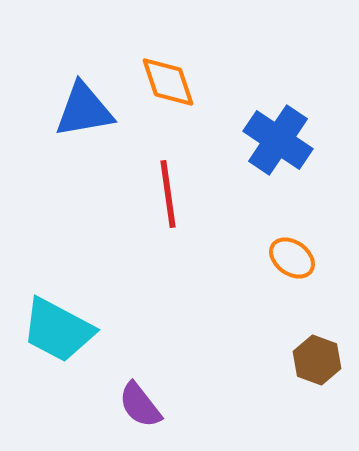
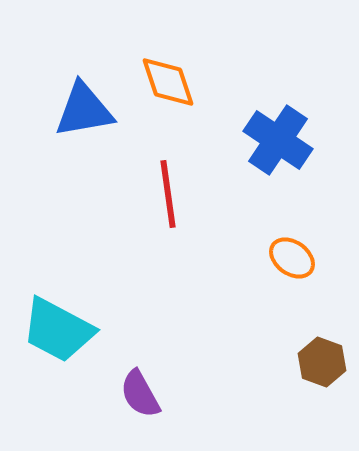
brown hexagon: moved 5 px right, 2 px down
purple semicircle: moved 11 px up; rotated 9 degrees clockwise
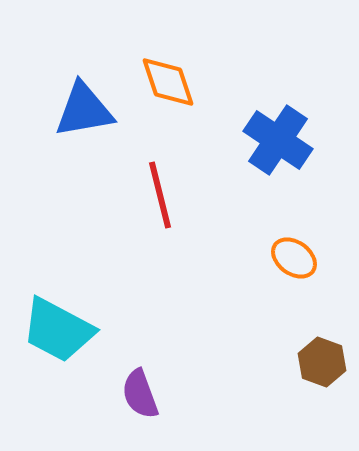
red line: moved 8 px left, 1 px down; rotated 6 degrees counterclockwise
orange ellipse: moved 2 px right
purple semicircle: rotated 9 degrees clockwise
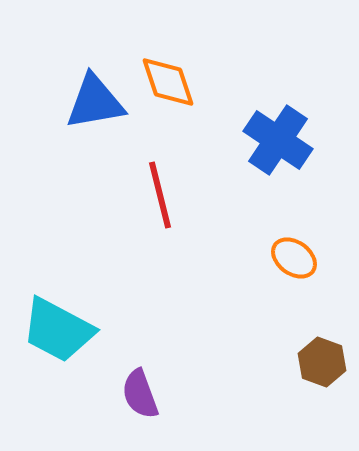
blue triangle: moved 11 px right, 8 px up
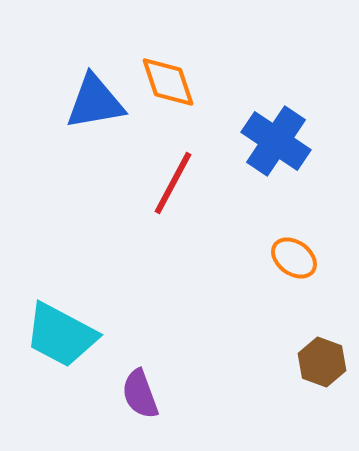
blue cross: moved 2 px left, 1 px down
red line: moved 13 px right, 12 px up; rotated 42 degrees clockwise
cyan trapezoid: moved 3 px right, 5 px down
